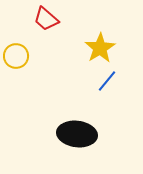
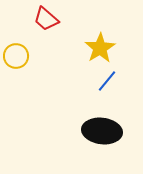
black ellipse: moved 25 px right, 3 px up
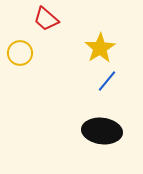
yellow circle: moved 4 px right, 3 px up
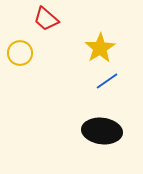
blue line: rotated 15 degrees clockwise
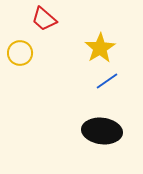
red trapezoid: moved 2 px left
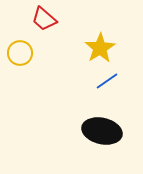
black ellipse: rotated 6 degrees clockwise
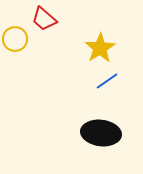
yellow circle: moved 5 px left, 14 px up
black ellipse: moved 1 px left, 2 px down; rotated 6 degrees counterclockwise
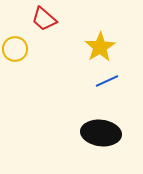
yellow circle: moved 10 px down
yellow star: moved 1 px up
blue line: rotated 10 degrees clockwise
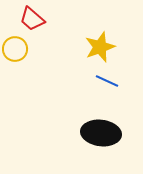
red trapezoid: moved 12 px left
yellow star: rotated 12 degrees clockwise
blue line: rotated 50 degrees clockwise
